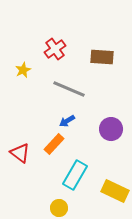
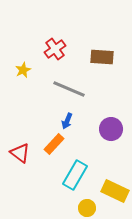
blue arrow: rotated 35 degrees counterclockwise
yellow circle: moved 28 px right
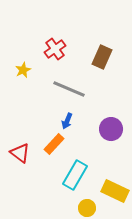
brown rectangle: rotated 70 degrees counterclockwise
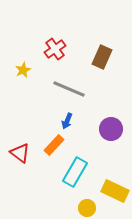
orange rectangle: moved 1 px down
cyan rectangle: moved 3 px up
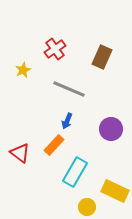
yellow circle: moved 1 px up
